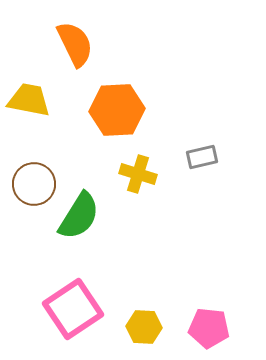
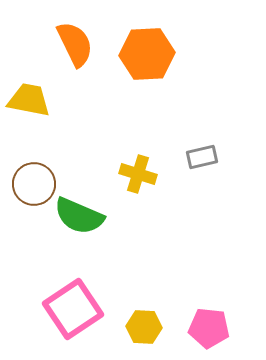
orange hexagon: moved 30 px right, 56 px up
green semicircle: rotated 81 degrees clockwise
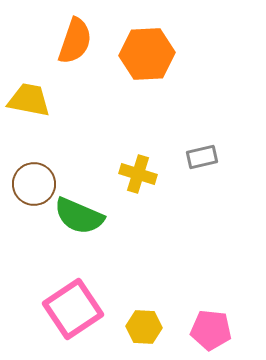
orange semicircle: moved 3 px up; rotated 45 degrees clockwise
pink pentagon: moved 2 px right, 2 px down
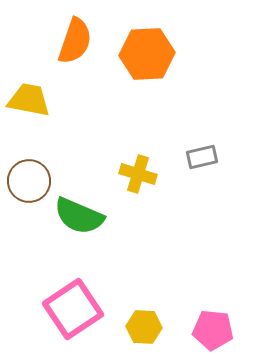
brown circle: moved 5 px left, 3 px up
pink pentagon: moved 2 px right
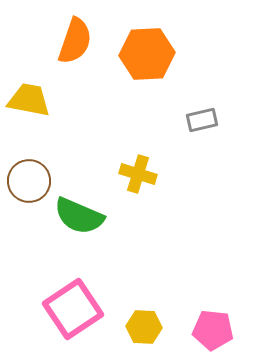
gray rectangle: moved 37 px up
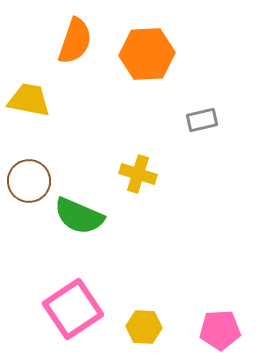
pink pentagon: moved 7 px right; rotated 9 degrees counterclockwise
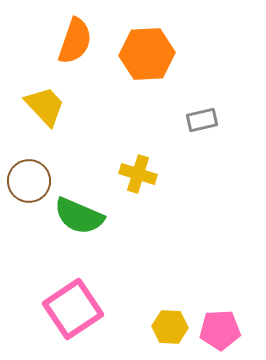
yellow trapezoid: moved 16 px right, 6 px down; rotated 36 degrees clockwise
yellow hexagon: moved 26 px right
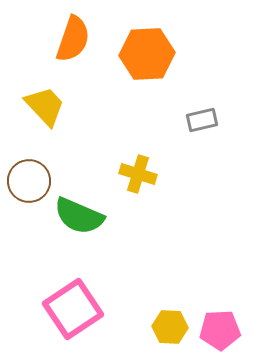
orange semicircle: moved 2 px left, 2 px up
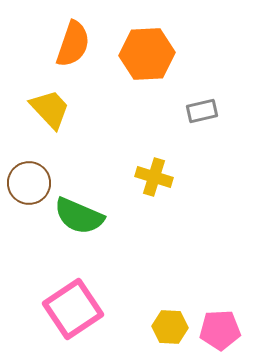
orange semicircle: moved 5 px down
yellow trapezoid: moved 5 px right, 3 px down
gray rectangle: moved 9 px up
yellow cross: moved 16 px right, 3 px down
brown circle: moved 2 px down
